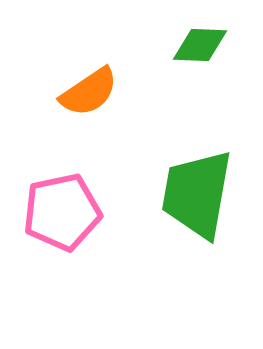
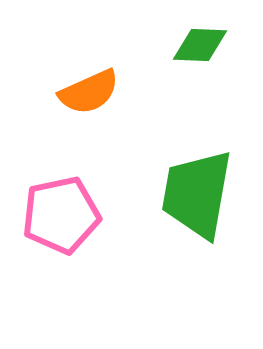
orange semicircle: rotated 10 degrees clockwise
pink pentagon: moved 1 px left, 3 px down
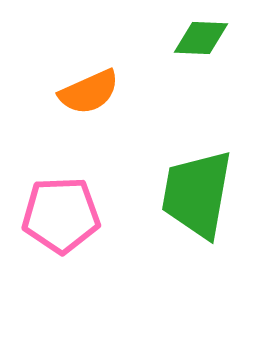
green diamond: moved 1 px right, 7 px up
pink pentagon: rotated 10 degrees clockwise
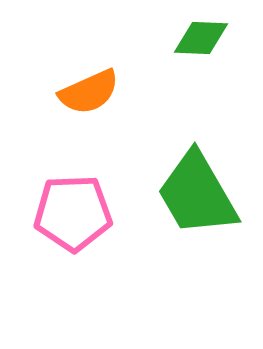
green trapezoid: rotated 40 degrees counterclockwise
pink pentagon: moved 12 px right, 2 px up
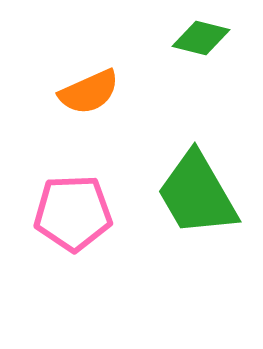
green diamond: rotated 12 degrees clockwise
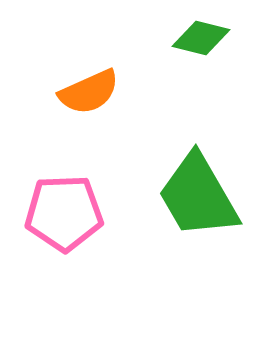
green trapezoid: moved 1 px right, 2 px down
pink pentagon: moved 9 px left
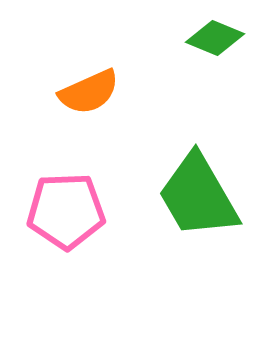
green diamond: moved 14 px right; rotated 8 degrees clockwise
pink pentagon: moved 2 px right, 2 px up
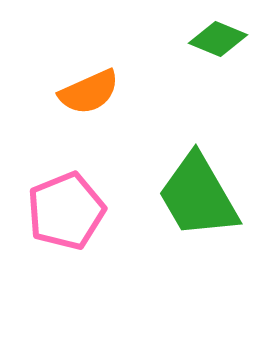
green diamond: moved 3 px right, 1 px down
pink pentagon: rotated 20 degrees counterclockwise
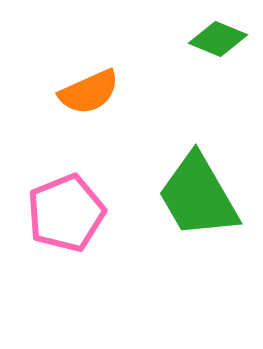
pink pentagon: moved 2 px down
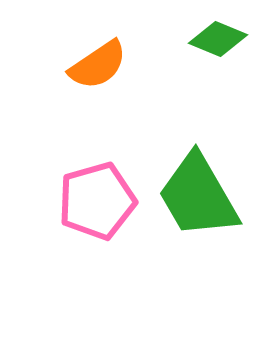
orange semicircle: moved 9 px right, 27 px up; rotated 10 degrees counterclockwise
pink pentagon: moved 31 px right, 12 px up; rotated 6 degrees clockwise
